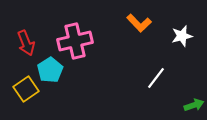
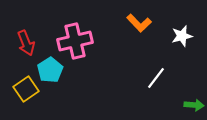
green arrow: rotated 24 degrees clockwise
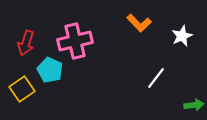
white star: rotated 10 degrees counterclockwise
red arrow: rotated 40 degrees clockwise
cyan pentagon: rotated 15 degrees counterclockwise
yellow square: moved 4 px left
green arrow: rotated 12 degrees counterclockwise
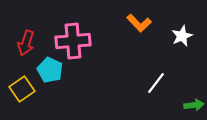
pink cross: moved 2 px left; rotated 8 degrees clockwise
white line: moved 5 px down
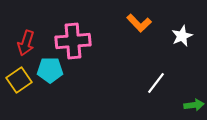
cyan pentagon: rotated 25 degrees counterclockwise
yellow square: moved 3 px left, 9 px up
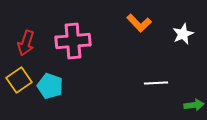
white star: moved 1 px right, 2 px up
cyan pentagon: moved 16 px down; rotated 20 degrees clockwise
white line: rotated 50 degrees clockwise
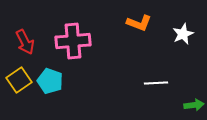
orange L-shape: rotated 25 degrees counterclockwise
red arrow: moved 1 px left, 1 px up; rotated 45 degrees counterclockwise
cyan pentagon: moved 5 px up
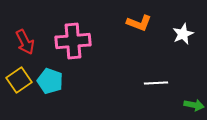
green arrow: rotated 18 degrees clockwise
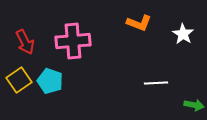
white star: rotated 15 degrees counterclockwise
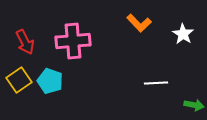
orange L-shape: rotated 25 degrees clockwise
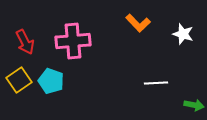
orange L-shape: moved 1 px left
white star: rotated 15 degrees counterclockwise
cyan pentagon: moved 1 px right
